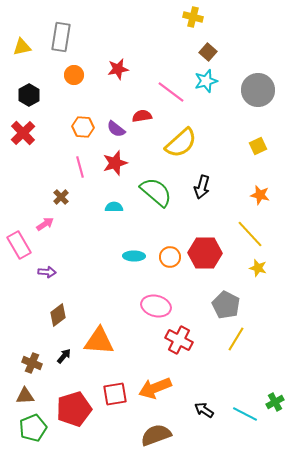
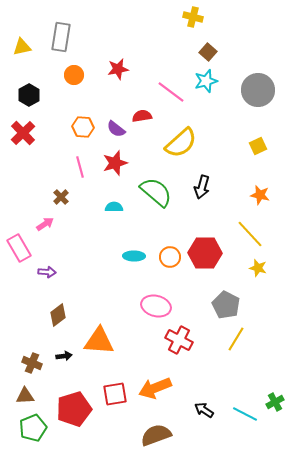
pink rectangle at (19, 245): moved 3 px down
black arrow at (64, 356): rotated 42 degrees clockwise
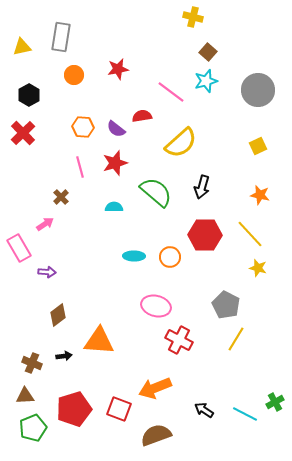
red hexagon at (205, 253): moved 18 px up
red square at (115, 394): moved 4 px right, 15 px down; rotated 30 degrees clockwise
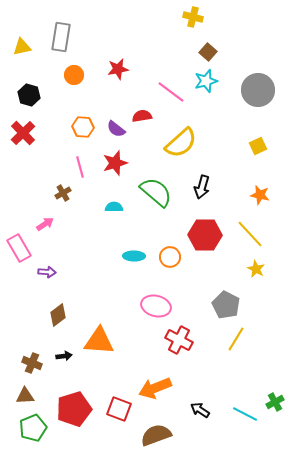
black hexagon at (29, 95): rotated 15 degrees counterclockwise
brown cross at (61, 197): moved 2 px right, 4 px up; rotated 14 degrees clockwise
yellow star at (258, 268): moved 2 px left, 1 px down; rotated 12 degrees clockwise
black arrow at (204, 410): moved 4 px left
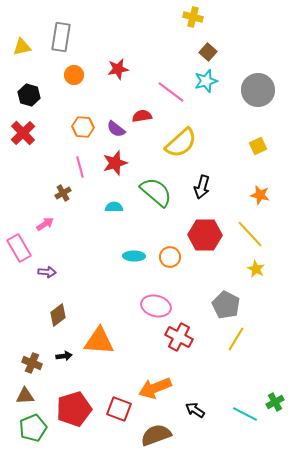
red cross at (179, 340): moved 3 px up
black arrow at (200, 410): moved 5 px left
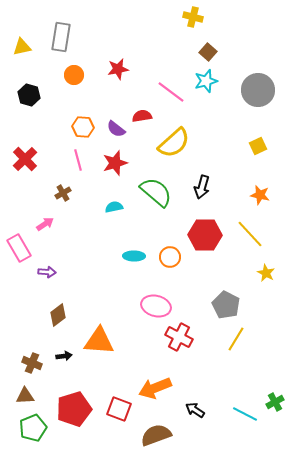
red cross at (23, 133): moved 2 px right, 26 px down
yellow semicircle at (181, 143): moved 7 px left
pink line at (80, 167): moved 2 px left, 7 px up
cyan semicircle at (114, 207): rotated 12 degrees counterclockwise
yellow star at (256, 269): moved 10 px right, 4 px down
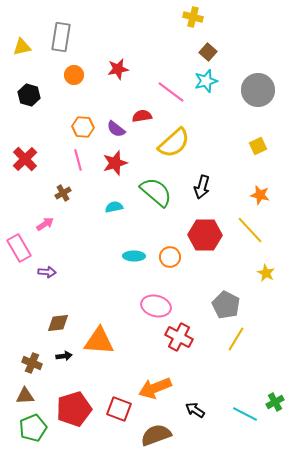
yellow line at (250, 234): moved 4 px up
brown diamond at (58, 315): moved 8 px down; rotated 30 degrees clockwise
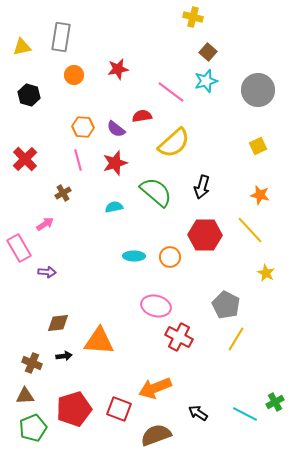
black arrow at (195, 410): moved 3 px right, 3 px down
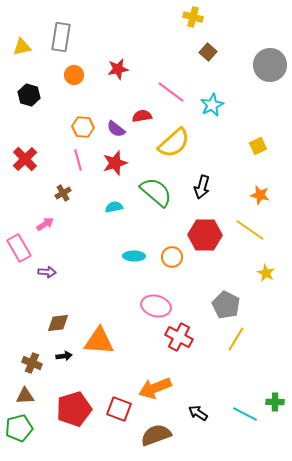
cyan star at (206, 81): moved 6 px right, 24 px down; rotated 10 degrees counterclockwise
gray circle at (258, 90): moved 12 px right, 25 px up
yellow line at (250, 230): rotated 12 degrees counterclockwise
orange circle at (170, 257): moved 2 px right
green cross at (275, 402): rotated 30 degrees clockwise
green pentagon at (33, 428): moved 14 px left; rotated 8 degrees clockwise
